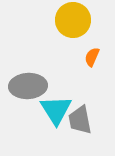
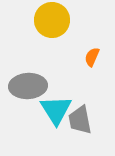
yellow circle: moved 21 px left
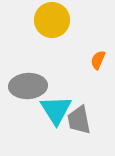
orange semicircle: moved 6 px right, 3 px down
gray trapezoid: moved 1 px left
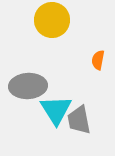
orange semicircle: rotated 12 degrees counterclockwise
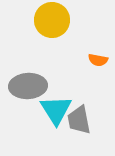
orange semicircle: rotated 90 degrees counterclockwise
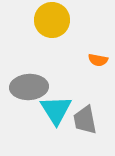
gray ellipse: moved 1 px right, 1 px down
gray trapezoid: moved 6 px right
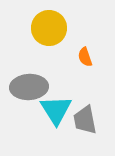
yellow circle: moved 3 px left, 8 px down
orange semicircle: moved 13 px left, 3 px up; rotated 60 degrees clockwise
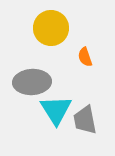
yellow circle: moved 2 px right
gray ellipse: moved 3 px right, 5 px up
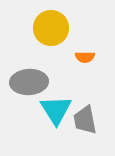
orange semicircle: rotated 72 degrees counterclockwise
gray ellipse: moved 3 px left
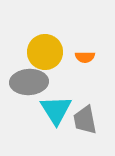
yellow circle: moved 6 px left, 24 px down
